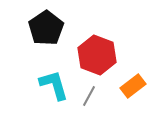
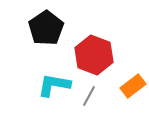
red hexagon: moved 3 px left
cyan L-shape: rotated 64 degrees counterclockwise
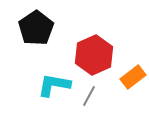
black pentagon: moved 10 px left
red hexagon: rotated 15 degrees clockwise
orange rectangle: moved 9 px up
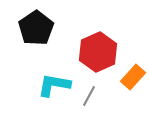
red hexagon: moved 4 px right, 3 px up
orange rectangle: rotated 10 degrees counterclockwise
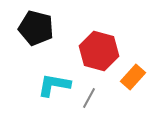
black pentagon: rotated 24 degrees counterclockwise
red hexagon: moved 1 px right, 1 px up; rotated 21 degrees counterclockwise
gray line: moved 2 px down
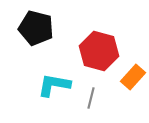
gray line: moved 2 px right; rotated 15 degrees counterclockwise
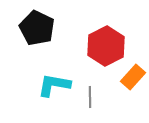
black pentagon: moved 1 px right; rotated 12 degrees clockwise
red hexagon: moved 7 px right, 5 px up; rotated 18 degrees clockwise
gray line: moved 1 px left, 1 px up; rotated 15 degrees counterclockwise
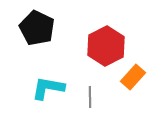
cyan L-shape: moved 6 px left, 3 px down
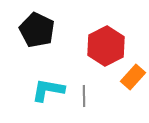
black pentagon: moved 2 px down
cyan L-shape: moved 2 px down
gray line: moved 6 px left, 1 px up
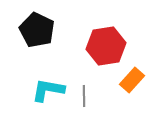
red hexagon: rotated 18 degrees clockwise
orange rectangle: moved 1 px left, 3 px down
